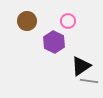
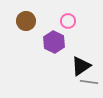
brown circle: moved 1 px left
gray line: moved 1 px down
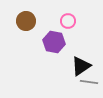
purple hexagon: rotated 15 degrees counterclockwise
